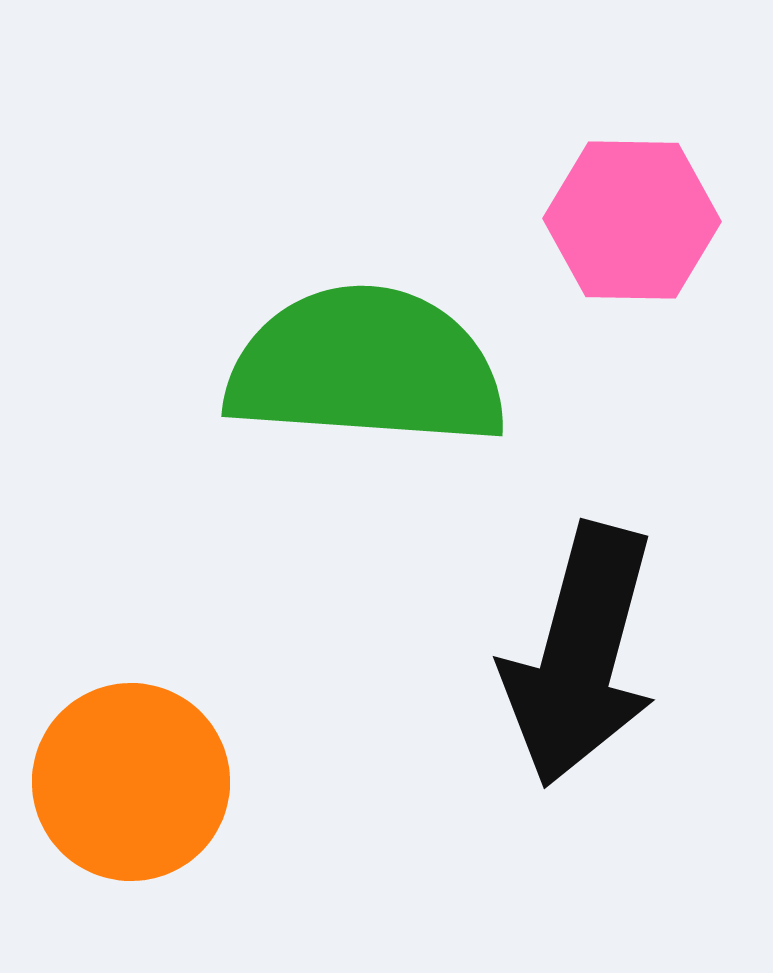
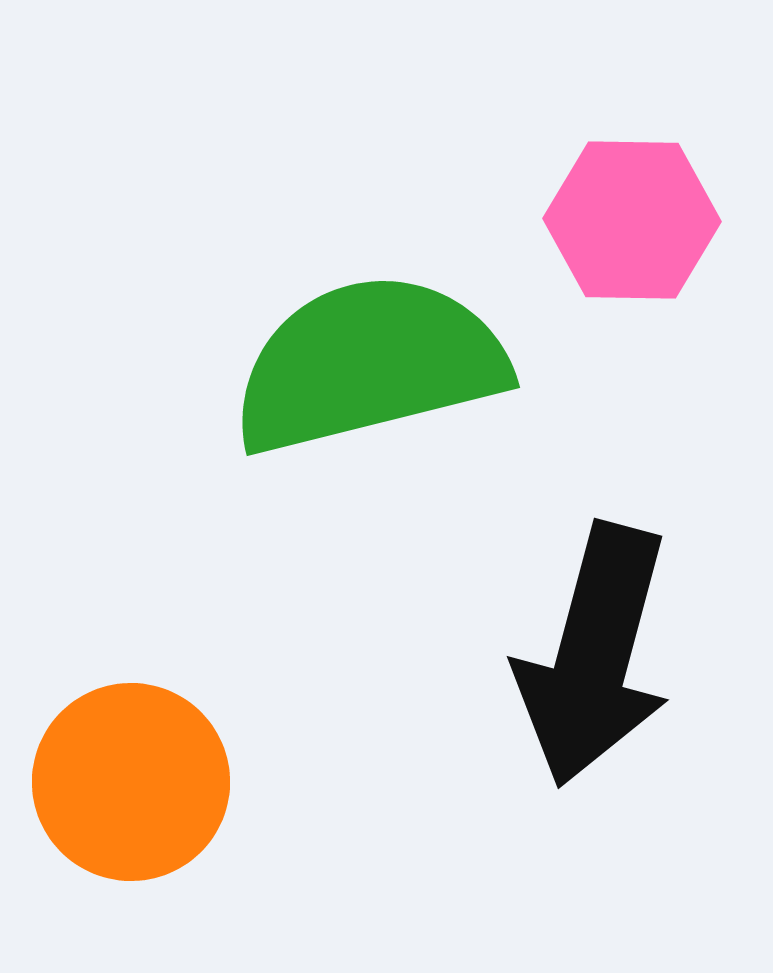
green semicircle: moved 3 px right, 3 px up; rotated 18 degrees counterclockwise
black arrow: moved 14 px right
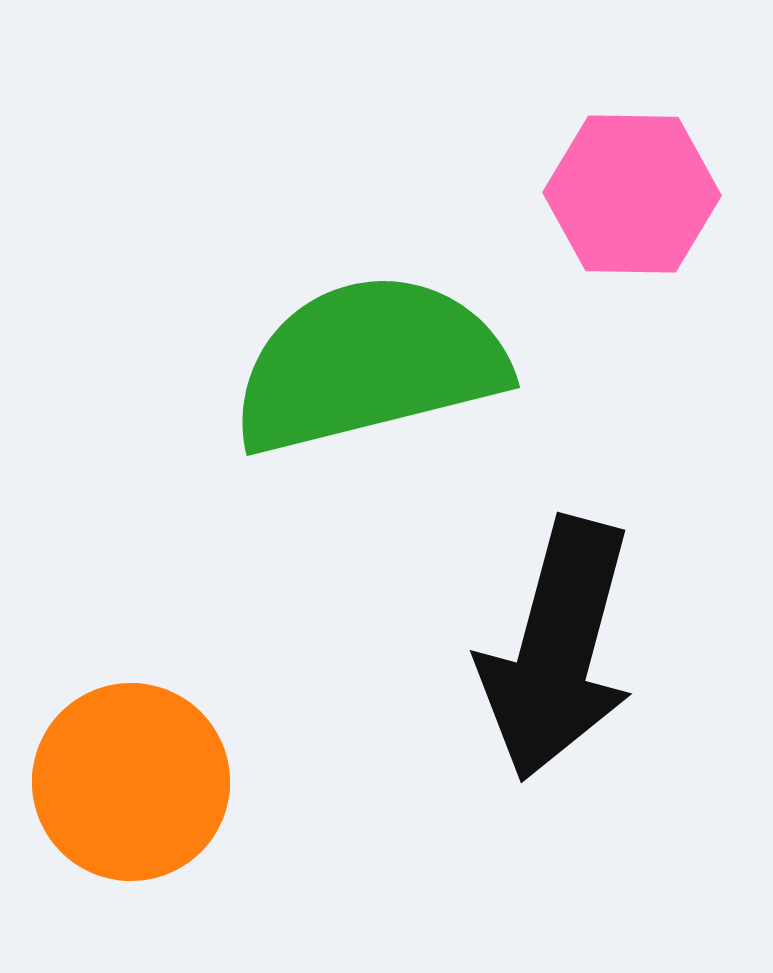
pink hexagon: moved 26 px up
black arrow: moved 37 px left, 6 px up
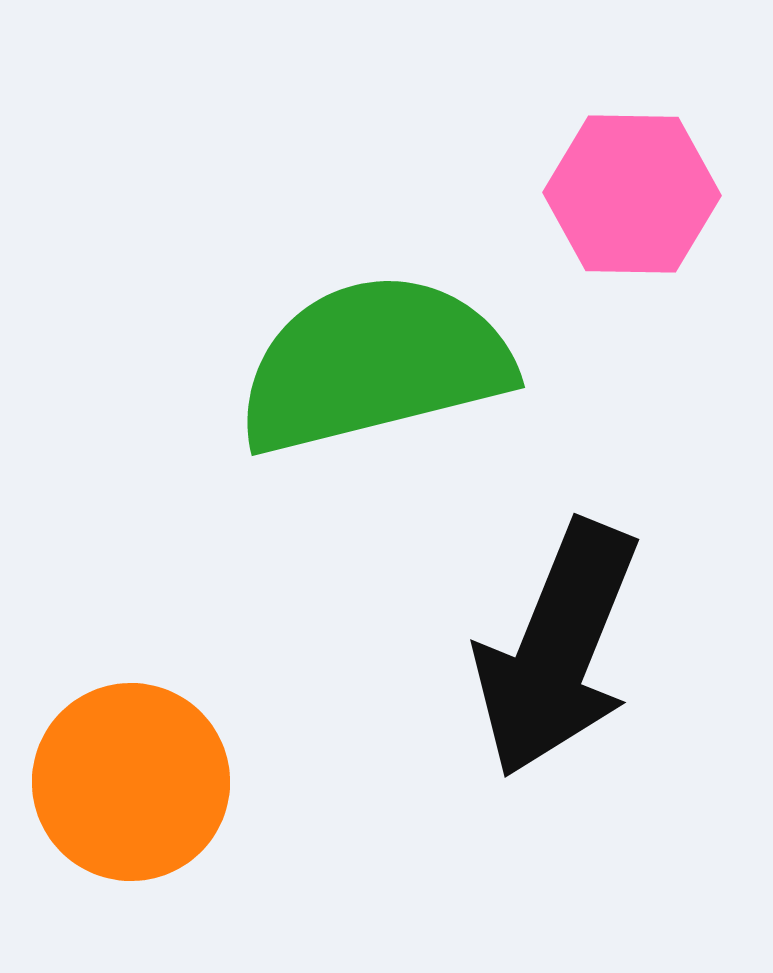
green semicircle: moved 5 px right
black arrow: rotated 7 degrees clockwise
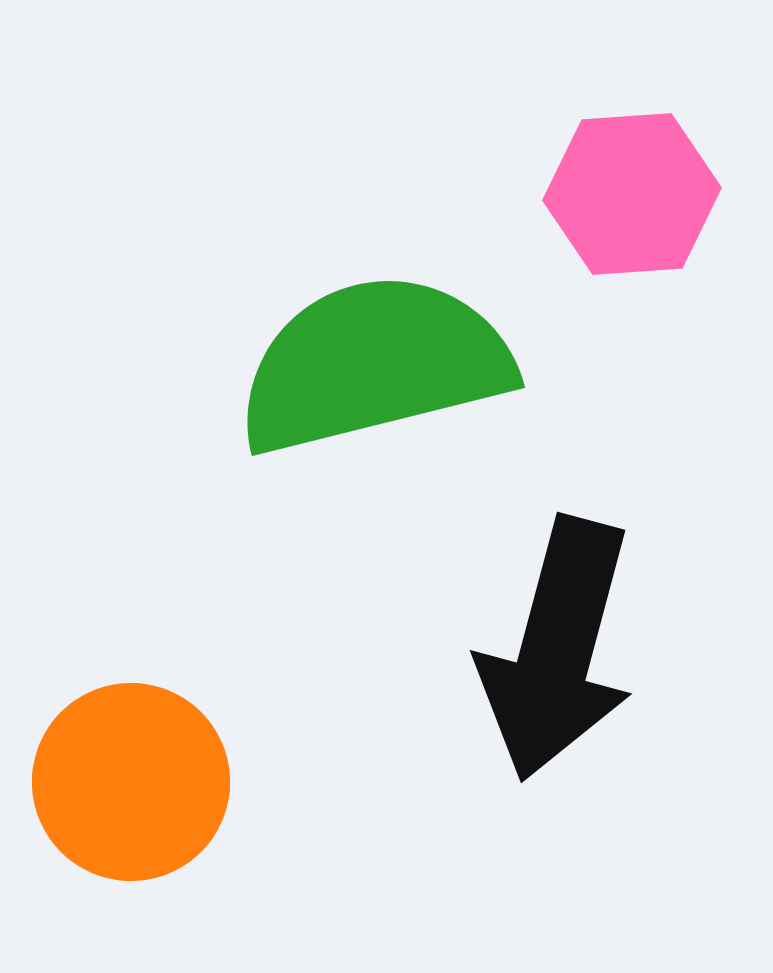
pink hexagon: rotated 5 degrees counterclockwise
black arrow: rotated 7 degrees counterclockwise
